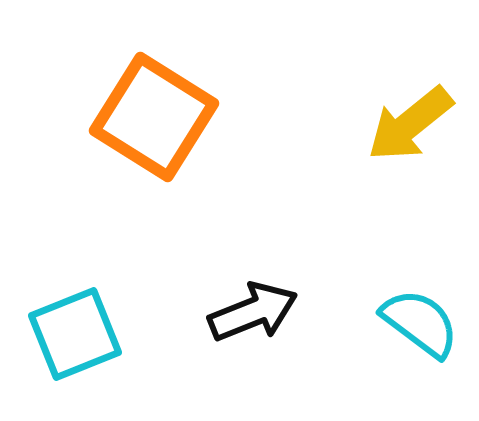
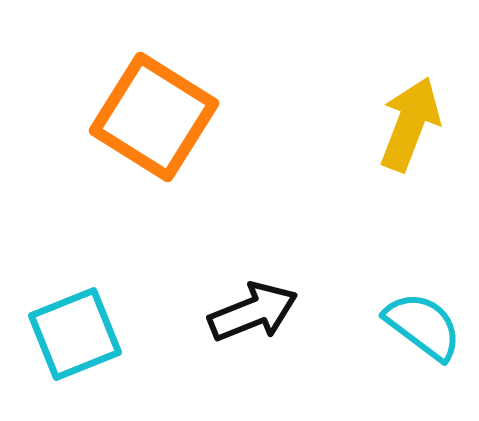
yellow arrow: rotated 150 degrees clockwise
cyan semicircle: moved 3 px right, 3 px down
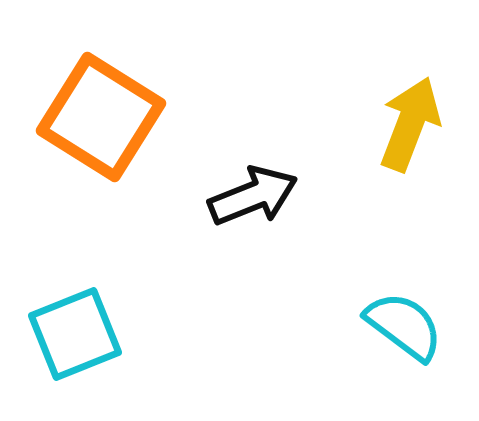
orange square: moved 53 px left
black arrow: moved 116 px up
cyan semicircle: moved 19 px left
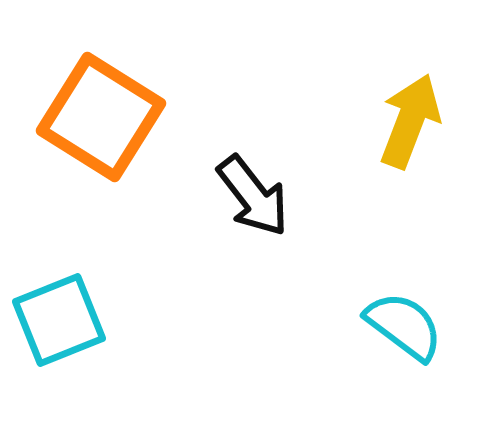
yellow arrow: moved 3 px up
black arrow: rotated 74 degrees clockwise
cyan square: moved 16 px left, 14 px up
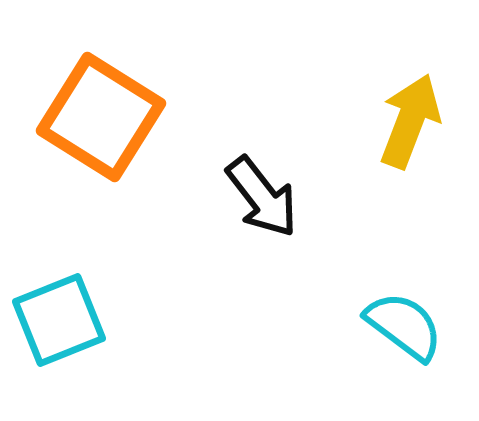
black arrow: moved 9 px right, 1 px down
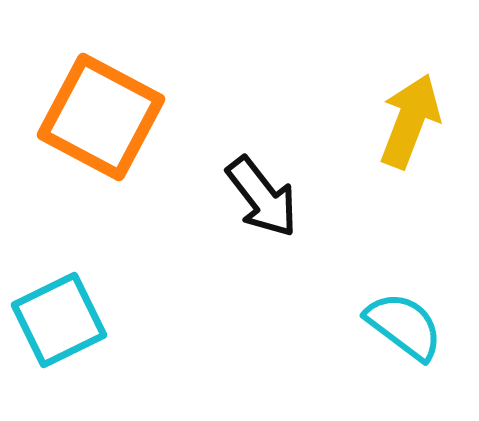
orange square: rotated 4 degrees counterclockwise
cyan square: rotated 4 degrees counterclockwise
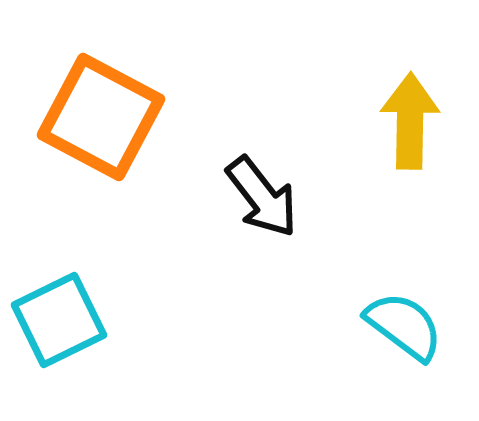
yellow arrow: rotated 20 degrees counterclockwise
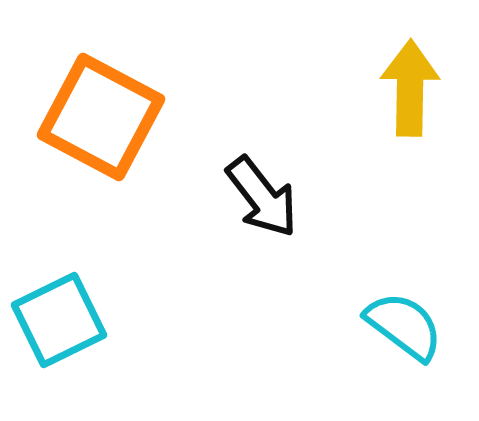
yellow arrow: moved 33 px up
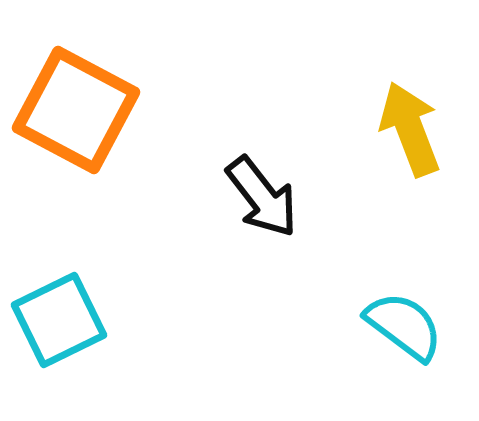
yellow arrow: moved 41 px down; rotated 22 degrees counterclockwise
orange square: moved 25 px left, 7 px up
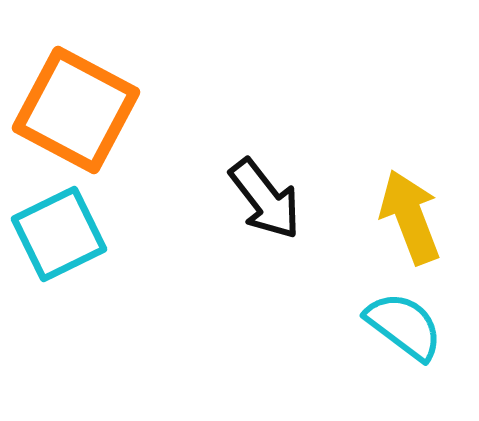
yellow arrow: moved 88 px down
black arrow: moved 3 px right, 2 px down
cyan square: moved 86 px up
